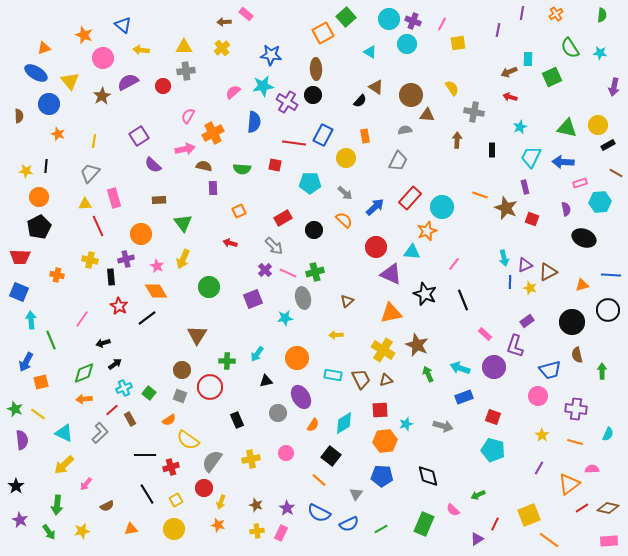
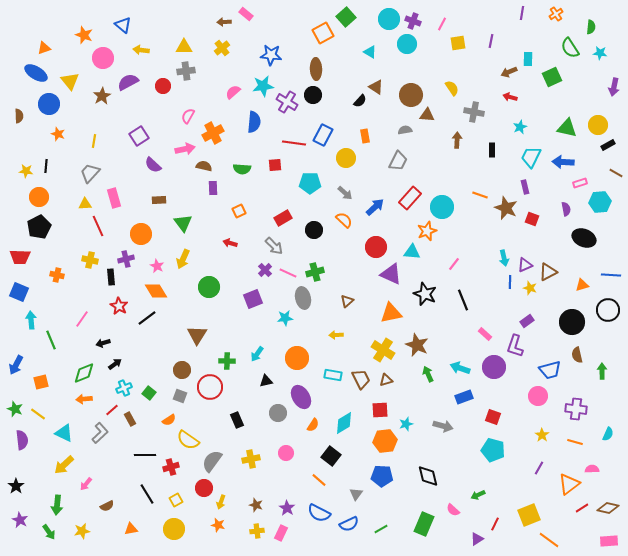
green semicircle at (602, 15): moved 11 px left, 12 px down
purple line at (498, 30): moved 7 px left, 11 px down
red square at (275, 165): rotated 16 degrees counterclockwise
blue arrow at (26, 362): moved 10 px left, 3 px down
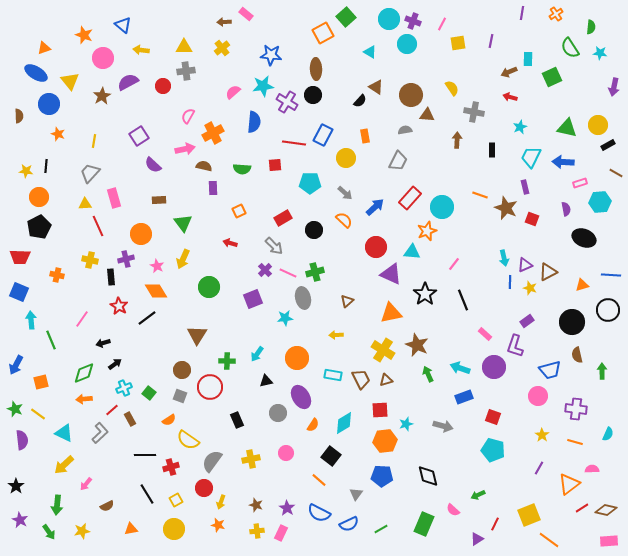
black star at (425, 294): rotated 15 degrees clockwise
brown diamond at (608, 508): moved 2 px left, 2 px down
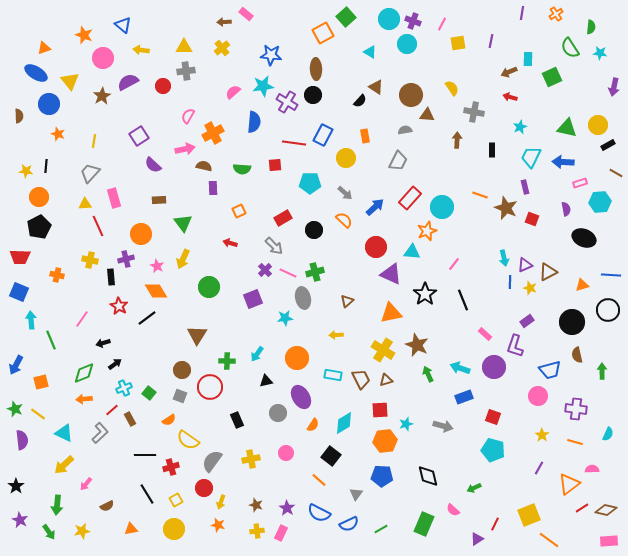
green arrow at (478, 495): moved 4 px left, 7 px up
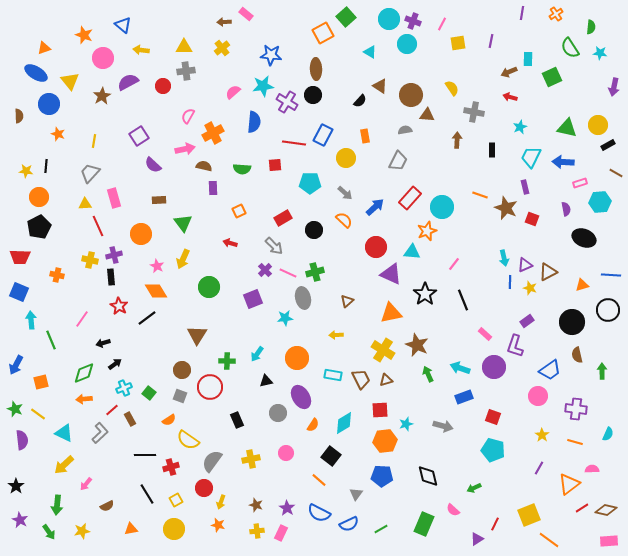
brown triangle at (376, 87): moved 4 px right, 1 px up
purple cross at (126, 259): moved 12 px left, 4 px up
blue trapezoid at (550, 370): rotated 20 degrees counterclockwise
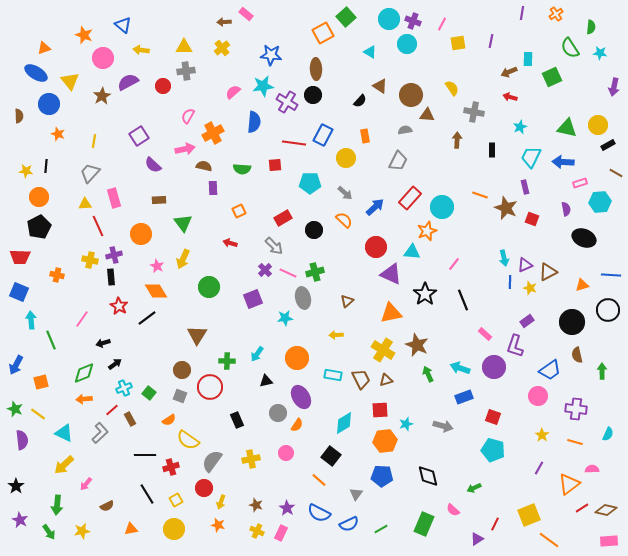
orange semicircle at (313, 425): moved 16 px left
yellow cross at (257, 531): rotated 32 degrees clockwise
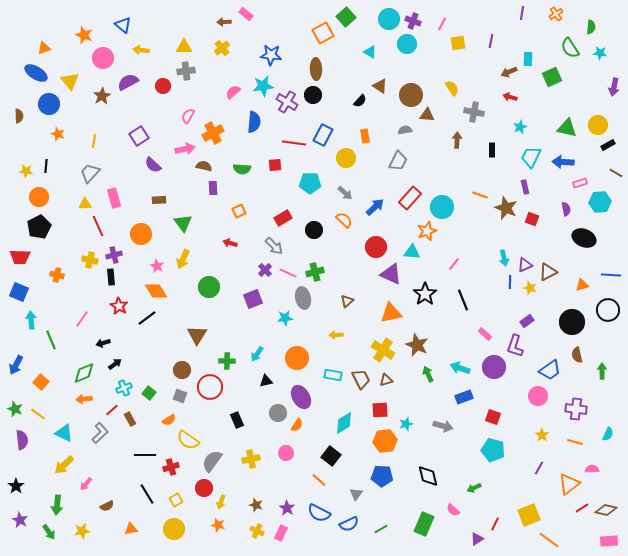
orange square at (41, 382): rotated 35 degrees counterclockwise
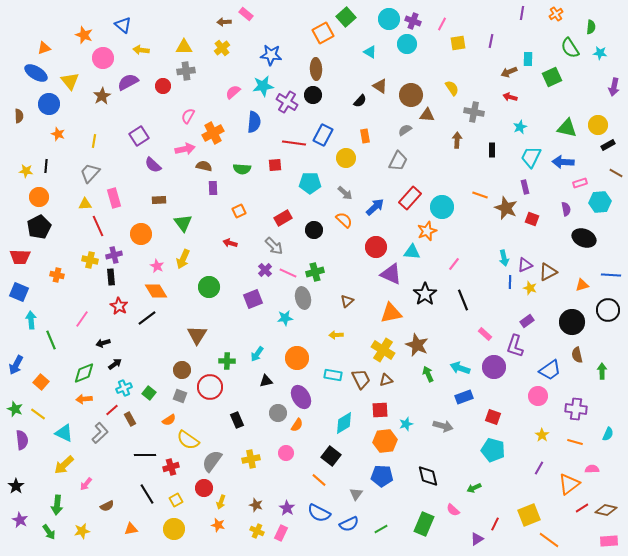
gray semicircle at (405, 130): rotated 24 degrees counterclockwise
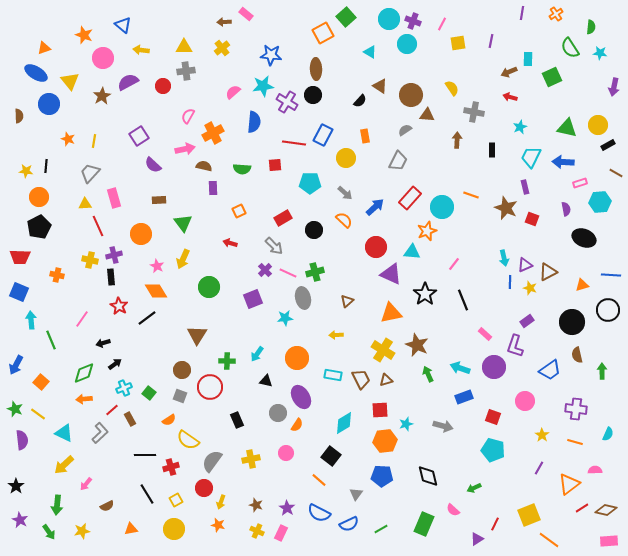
orange star at (58, 134): moved 10 px right, 5 px down
orange line at (480, 195): moved 9 px left
black triangle at (266, 381): rotated 24 degrees clockwise
pink circle at (538, 396): moved 13 px left, 5 px down
pink semicircle at (592, 469): moved 3 px right, 1 px down
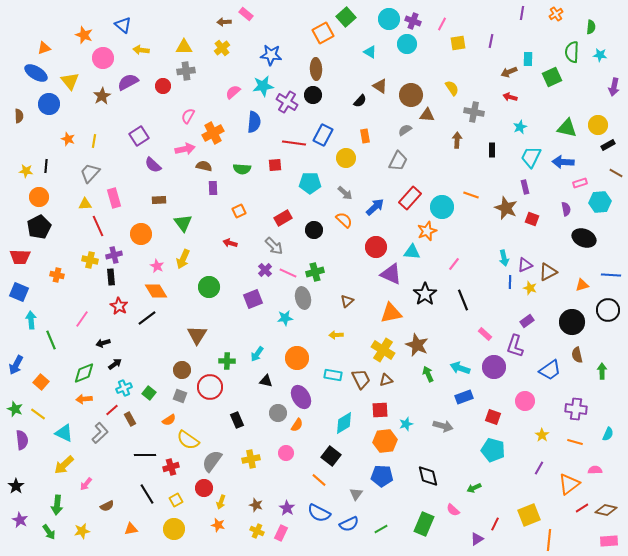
green semicircle at (570, 48): moved 2 px right, 4 px down; rotated 35 degrees clockwise
cyan star at (600, 53): moved 2 px down
orange line at (549, 540): rotated 60 degrees clockwise
